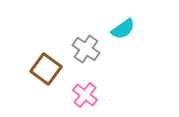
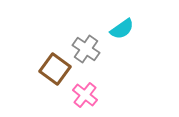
cyan semicircle: moved 1 px left
brown square: moved 9 px right
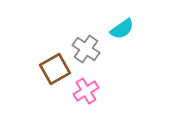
brown square: rotated 24 degrees clockwise
pink cross: moved 1 px right, 4 px up; rotated 20 degrees clockwise
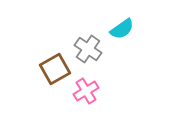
gray cross: moved 2 px right
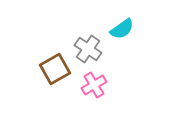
pink cross: moved 8 px right, 6 px up
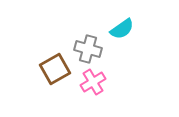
gray cross: rotated 20 degrees counterclockwise
pink cross: moved 1 px left, 3 px up
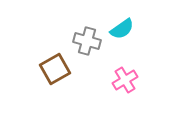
gray cross: moved 1 px left, 8 px up
pink cross: moved 32 px right, 2 px up
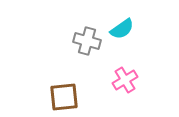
brown square: moved 9 px right, 28 px down; rotated 24 degrees clockwise
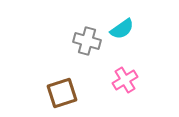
brown square: moved 2 px left, 4 px up; rotated 12 degrees counterclockwise
